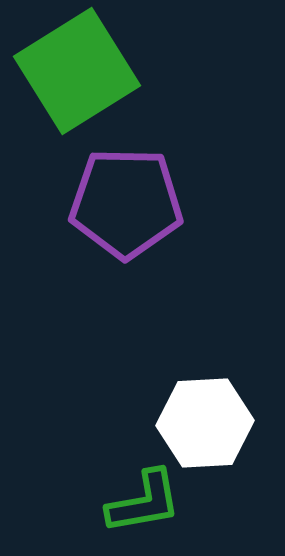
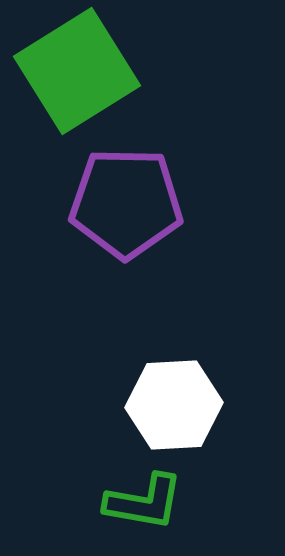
white hexagon: moved 31 px left, 18 px up
green L-shape: rotated 20 degrees clockwise
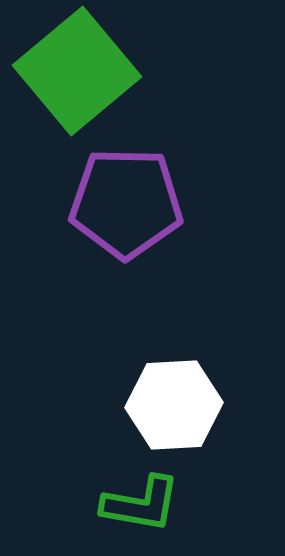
green square: rotated 8 degrees counterclockwise
green L-shape: moved 3 px left, 2 px down
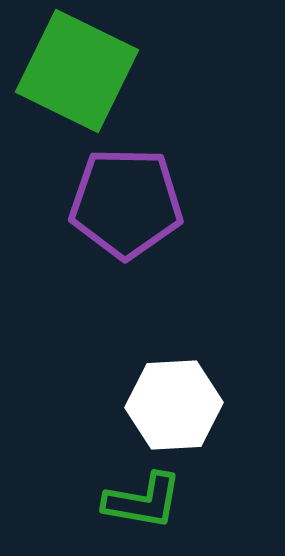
green square: rotated 24 degrees counterclockwise
green L-shape: moved 2 px right, 3 px up
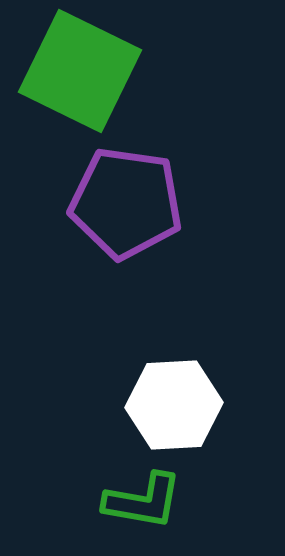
green square: moved 3 px right
purple pentagon: rotated 7 degrees clockwise
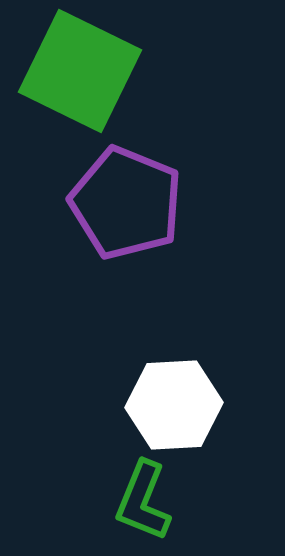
purple pentagon: rotated 14 degrees clockwise
green L-shape: rotated 102 degrees clockwise
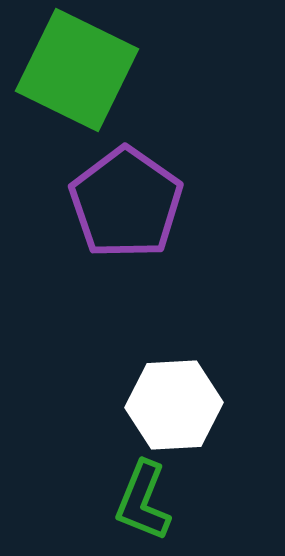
green square: moved 3 px left, 1 px up
purple pentagon: rotated 13 degrees clockwise
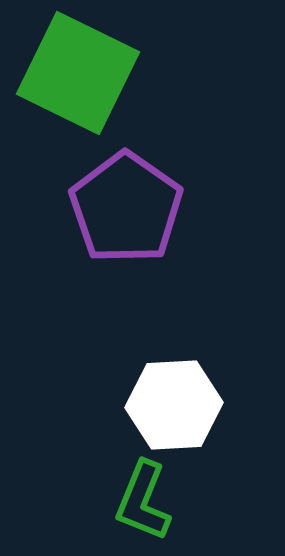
green square: moved 1 px right, 3 px down
purple pentagon: moved 5 px down
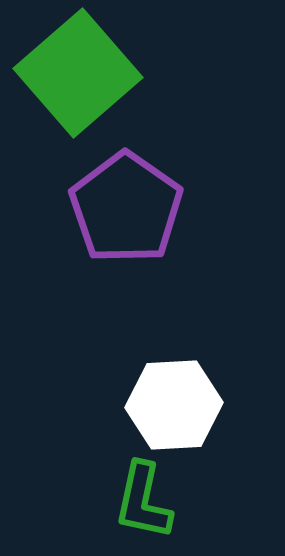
green square: rotated 23 degrees clockwise
green L-shape: rotated 10 degrees counterclockwise
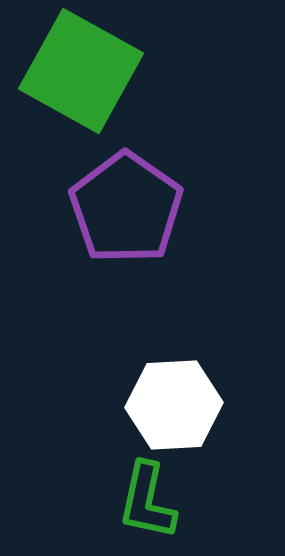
green square: moved 3 px right, 2 px up; rotated 20 degrees counterclockwise
green L-shape: moved 4 px right
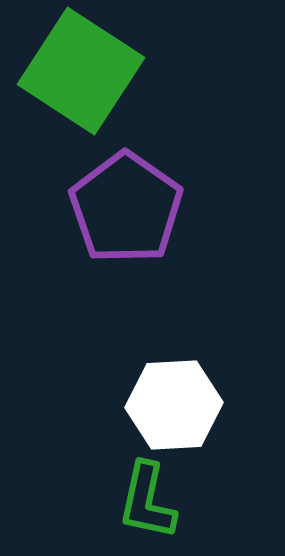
green square: rotated 4 degrees clockwise
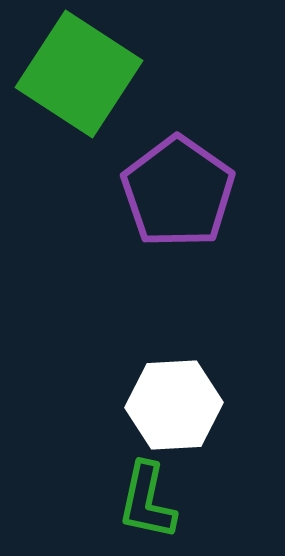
green square: moved 2 px left, 3 px down
purple pentagon: moved 52 px right, 16 px up
